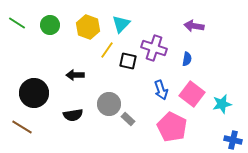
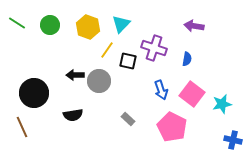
gray circle: moved 10 px left, 23 px up
brown line: rotated 35 degrees clockwise
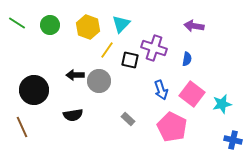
black square: moved 2 px right, 1 px up
black circle: moved 3 px up
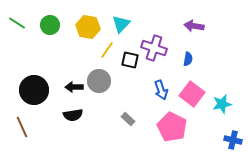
yellow hexagon: rotated 10 degrees counterclockwise
blue semicircle: moved 1 px right
black arrow: moved 1 px left, 12 px down
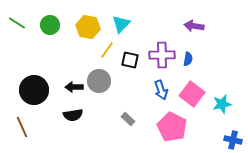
purple cross: moved 8 px right, 7 px down; rotated 20 degrees counterclockwise
